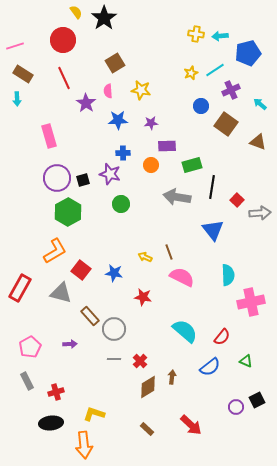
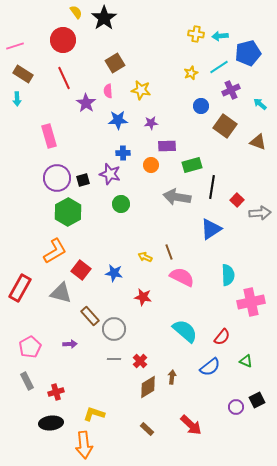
cyan line at (215, 70): moved 4 px right, 3 px up
brown square at (226, 124): moved 1 px left, 2 px down
blue triangle at (213, 230): moved 2 px left, 1 px up; rotated 35 degrees clockwise
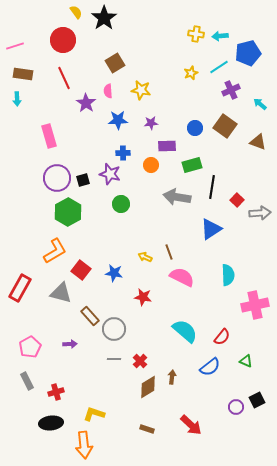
brown rectangle at (23, 74): rotated 24 degrees counterclockwise
blue circle at (201, 106): moved 6 px left, 22 px down
pink cross at (251, 302): moved 4 px right, 3 px down
brown rectangle at (147, 429): rotated 24 degrees counterclockwise
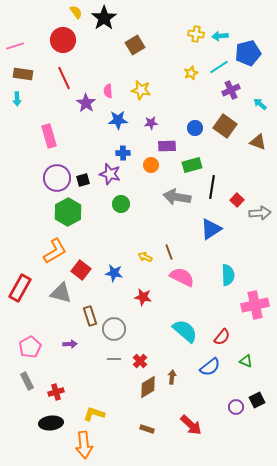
brown square at (115, 63): moved 20 px right, 18 px up
brown rectangle at (90, 316): rotated 24 degrees clockwise
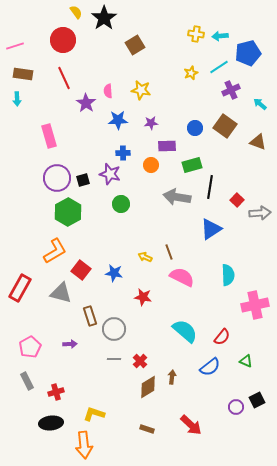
black line at (212, 187): moved 2 px left
